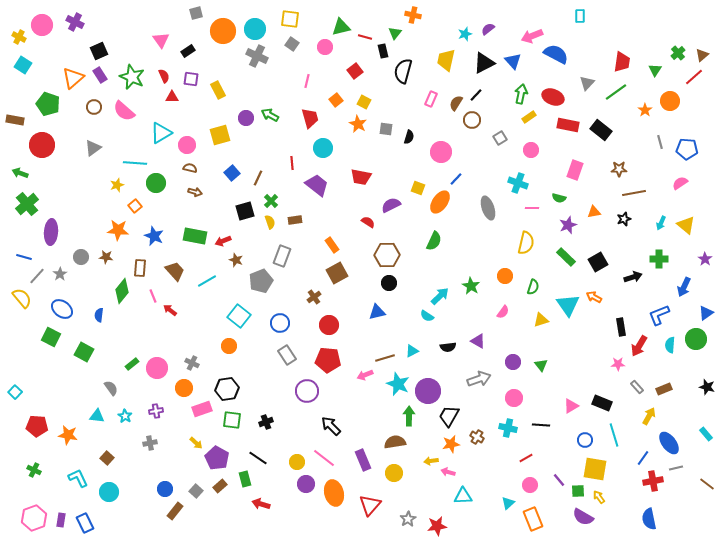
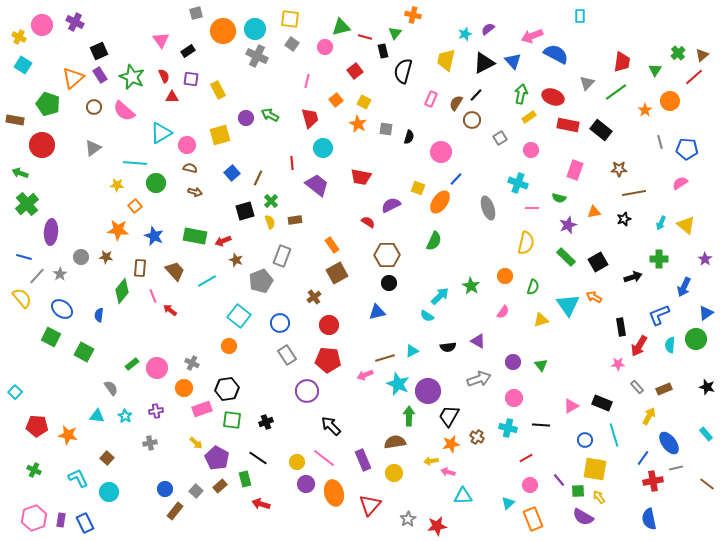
yellow star at (117, 185): rotated 24 degrees clockwise
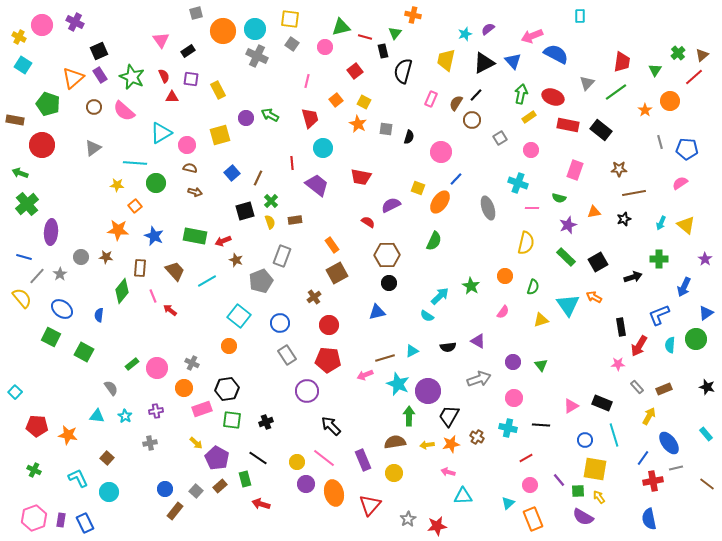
yellow arrow at (431, 461): moved 4 px left, 16 px up
